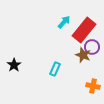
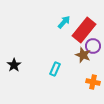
purple circle: moved 1 px right, 1 px up
orange cross: moved 4 px up
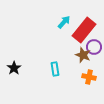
purple circle: moved 1 px right, 1 px down
black star: moved 3 px down
cyan rectangle: rotated 32 degrees counterclockwise
orange cross: moved 4 px left, 5 px up
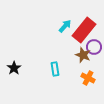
cyan arrow: moved 1 px right, 4 px down
orange cross: moved 1 px left, 1 px down; rotated 16 degrees clockwise
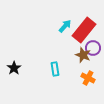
purple circle: moved 1 px left, 1 px down
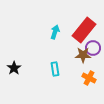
cyan arrow: moved 10 px left, 6 px down; rotated 24 degrees counterclockwise
brown star: rotated 21 degrees counterclockwise
orange cross: moved 1 px right
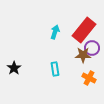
purple circle: moved 1 px left
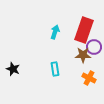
red rectangle: rotated 20 degrees counterclockwise
purple circle: moved 2 px right, 1 px up
black star: moved 1 px left, 1 px down; rotated 16 degrees counterclockwise
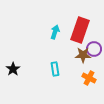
red rectangle: moved 4 px left
purple circle: moved 2 px down
black star: rotated 16 degrees clockwise
